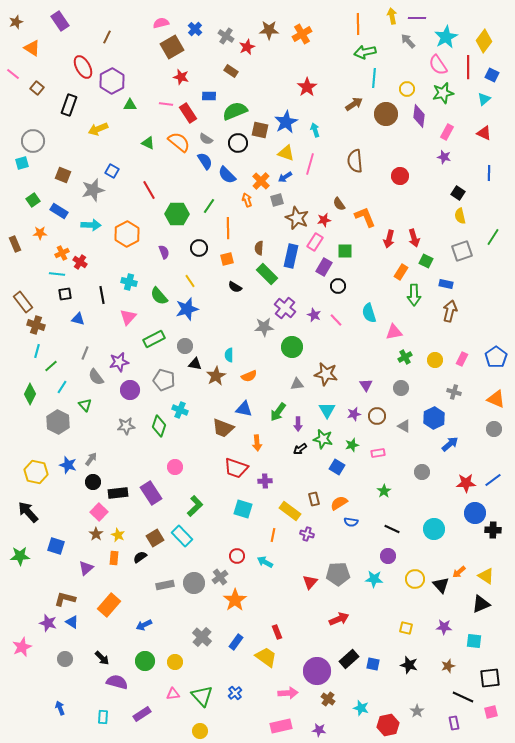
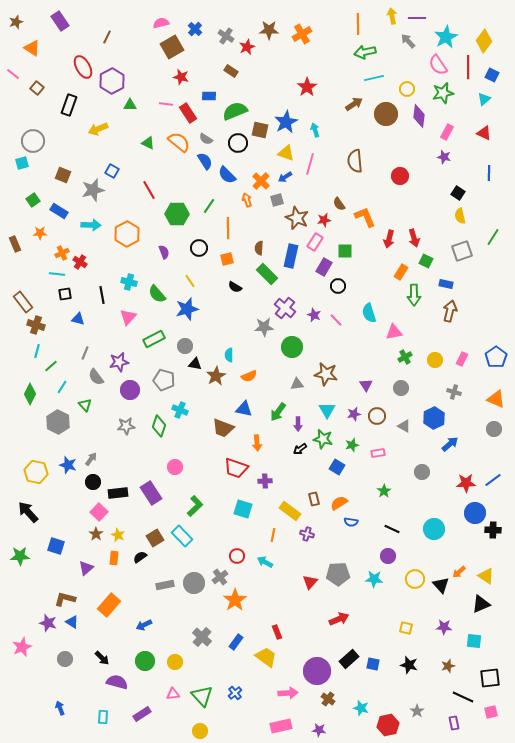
cyan line at (374, 78): rotated 72 degrees clockwise
green semicircle at (159, 296): moved 2 px left, 2 px up
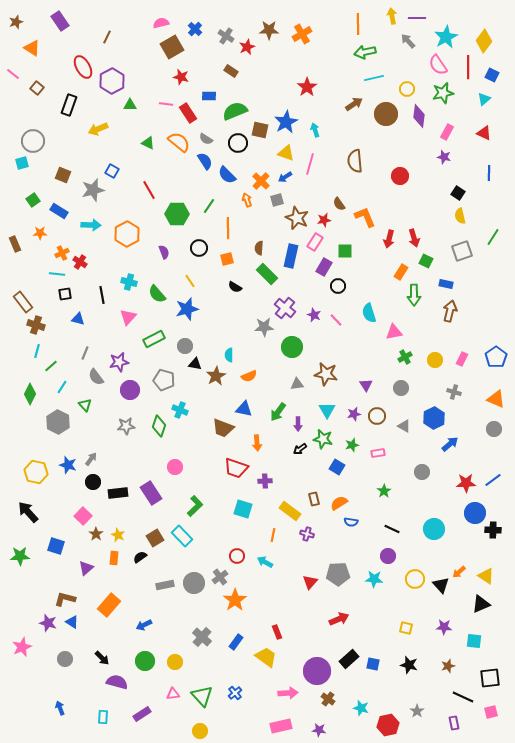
pink square at (99, 512): moved 16 px left, 4 px down
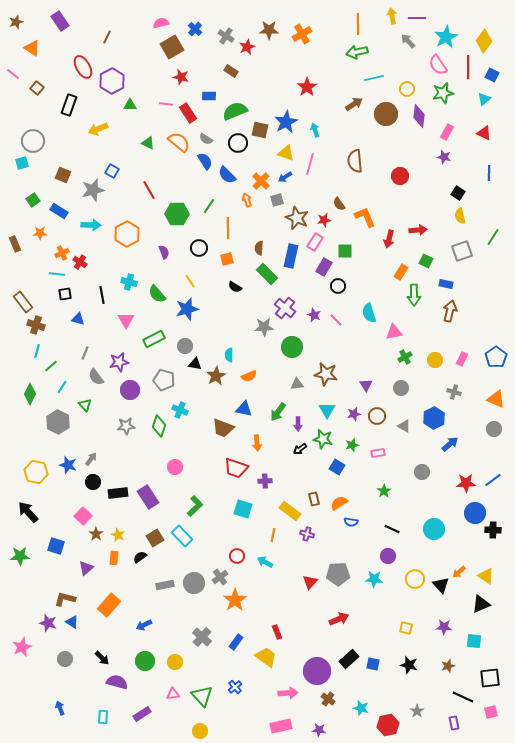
green arrow at (365, 52): moved 8 px left
red arrow at (414, 238): moved 4 px right, 8 px up; rotated 78 degrees counterclockwise
pink triangle at (128, 317): moved 2 px left, 3 px down; rotated 12 degrees counterclockwise
purple rectangle at (151, 493): moved 3 px left, 4 px down
blue cross at (235, 693): moved 6 px up
